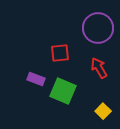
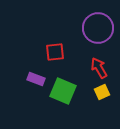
red square: moved 5 px left, 1 px up
yellow square: moved 1 px left, 19 px up; rotated 21 degrees clockwise
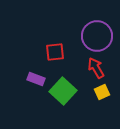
purple circle: moved 1 px left, 8 px down
red arrow: moved 3 px left
green square: rotated 20 degrees clockwise
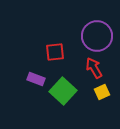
red arrow: moved 2 px left
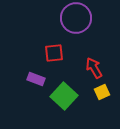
purple circle: moved 21 px left, 18 px up
red square: moved 1 px left, 1 px down
green square: moved 1 px right, 5 px down
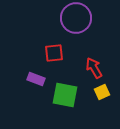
green square: moved 1 px right, 1 px up; rotated 32 degrees counterclockwise
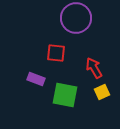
red square: moved 2 px right; rotated 12 degrees clockwise
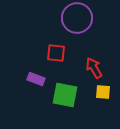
purple circle: moved 1 px right
yellow square: moved 1 px right; rotated 28 degrees clockwise
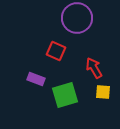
red square: moved 2 px up; rotated 18 degrees clockwise
green square: rotated 28 degrees counterclockwise
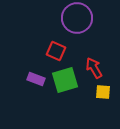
green square: moved 15 px up
